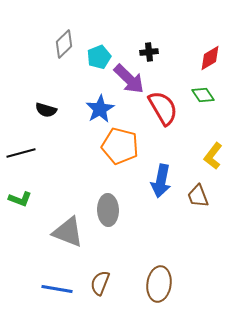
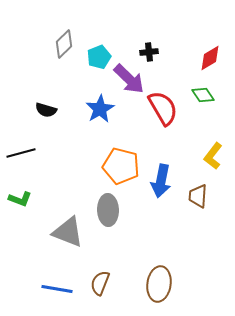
orange pentagon: moved 1 px right, 20 px down
brown trapezoid: rotated 25 degrees clockwise
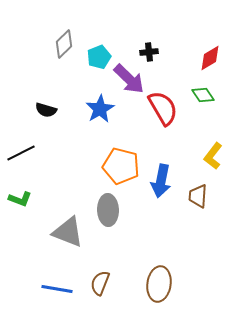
black line: rotated 12 degrees counterclockwise
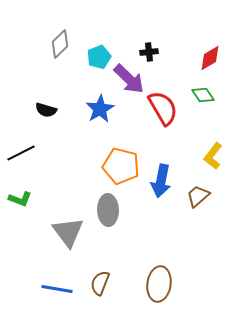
gray diamond: moved 4 px left
brown trapezoid: rotated 45 degrees clockwise
gray triangle: rotated 32 degrees clockwise
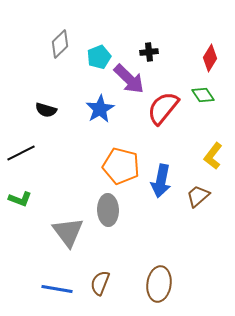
red diamond: rotated 28 degrees counterclockwise
red semicircle: rotated 111 degrees counterclockwise
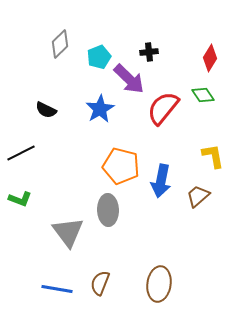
black semicircle: rotated 10 degrees clockwise
yellow L-shape: rotated 132 degrees clockwise
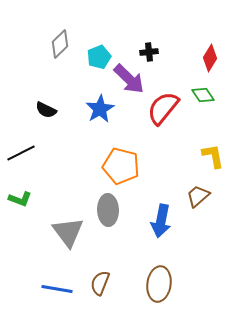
blue arrow: moved 40 px down
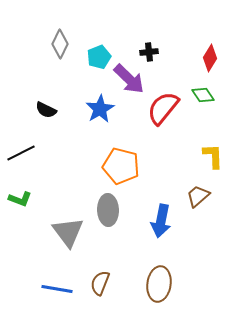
gray diamond: rotated 20 degrees counterclockwise
yellow L-shape: rotated 8 degrees clockwise
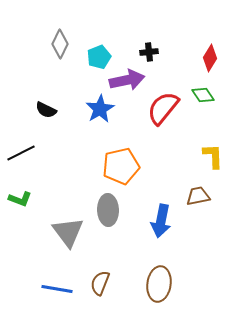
purple arrow: moved 2 px left, 1 px down; rotated 56 degrees counterclockwise
orange pentagon: rotated 27 degrees counterclockwise
brown trapezoid: rotated 30 degrees clockwise
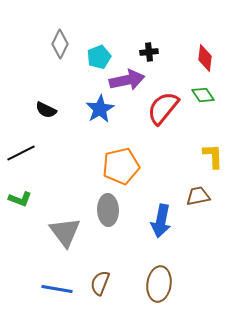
red diamond: moved 5 px left; rotated 24 degrees counterclockwise
gray triangle: moved 3 px left
